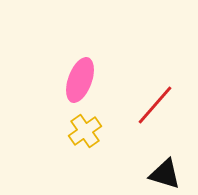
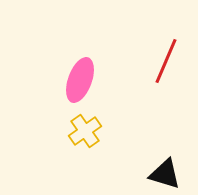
red line: moved 11 px right, 44 px up; rotated 18 degrees counterclockwise
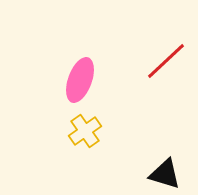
red line: rotated 24 degrees clockwise
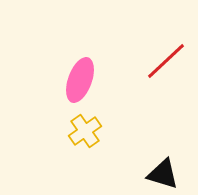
black triangle: moved 2 px left
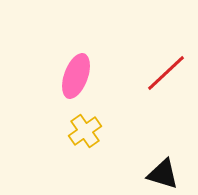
red line: moved 12 px down
pink ellipse: moved 4 px left, 4 px up
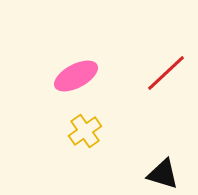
pink ellipse: rotated 42 degrees clockwise
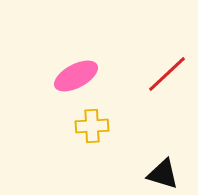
red line: moved 1 px right, 1 px down
yellow cross: moved 7 px right, 5 px up; rotated 32 degrees clockwise
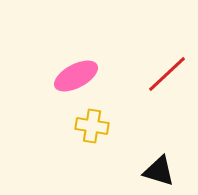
yellow cross: rotated 12 degrees clockwise
black triangle: moved 4 px left, 3 px up
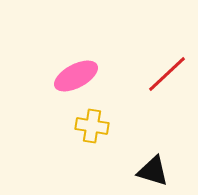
black triangle: moved 6 px left
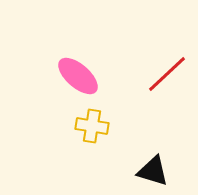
pink ellipse: moved 2 px right; rotated 69 degrees clockwise
